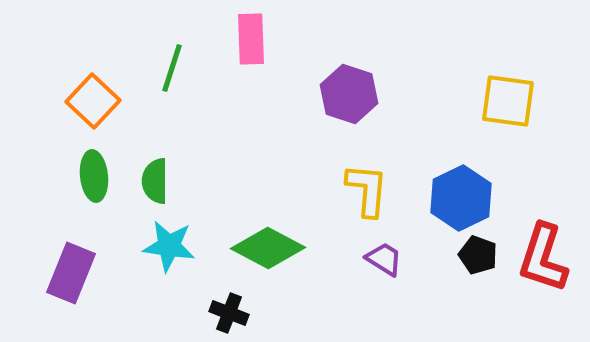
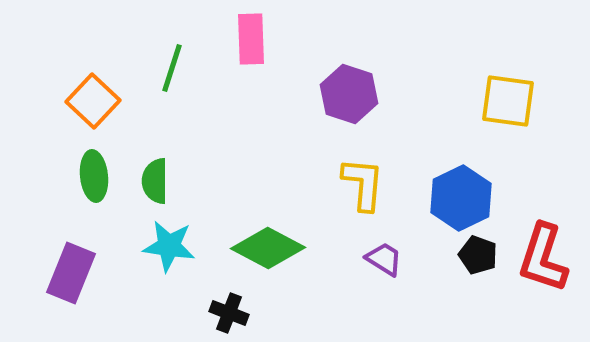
yellow L-shape: moved 4 px left, 6 px up
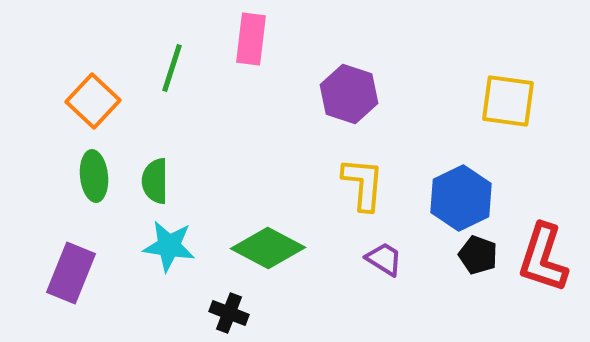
pink rectangle: rotated 9 degrees clockwise
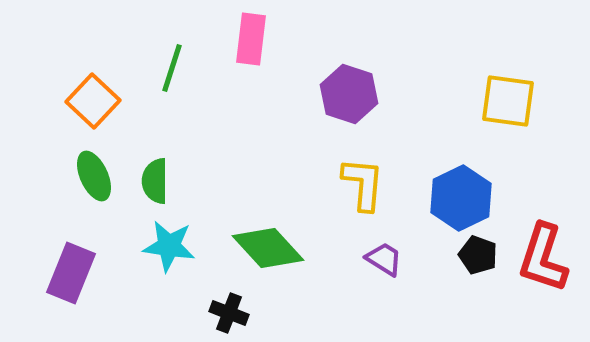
green ellipse: rotated 18 degrees counterclockwise
green diamond: rotated 20 degrees clockwise
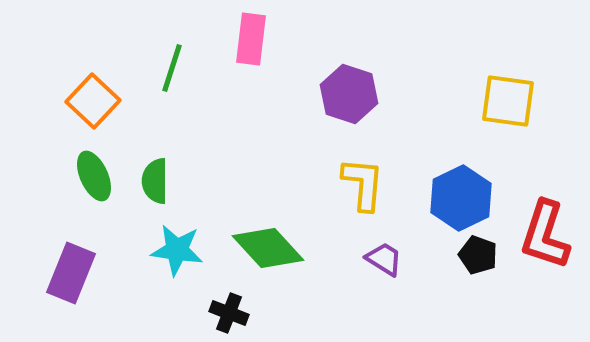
cyan star: moved 8 px right, 4 px down
red L-shape: moved 2 px right, 23 px up
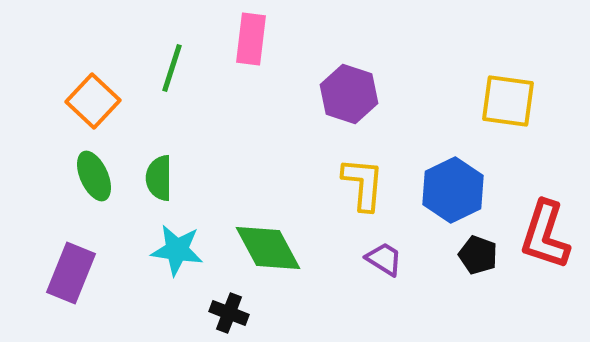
green semicircle: moved 4 px right, 3 px up
blue hexagon: moved 8 px left, 8 px up
green diamond: rotated 14 degrees clockwise
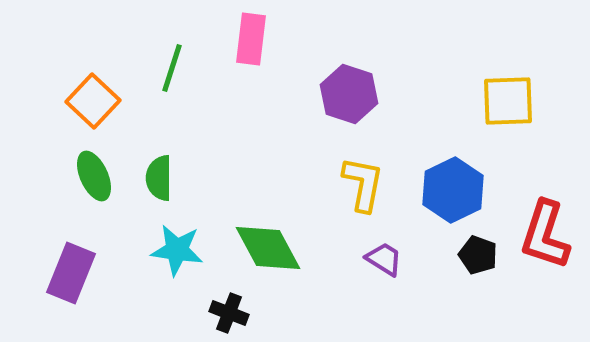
yellow square: rotated 10 degrees counterclockwise
yellow L-shape: rotated 6 degrees clockwise
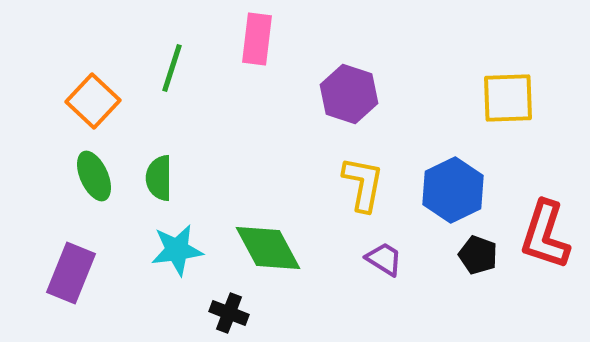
pink rectangle: moved 6 px right
yellow square: moved 3 px up
cyan star: rotated 16 degrees counterclockwise
